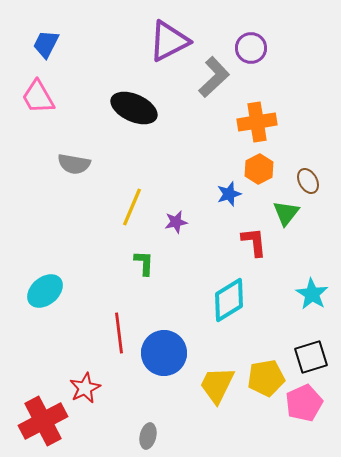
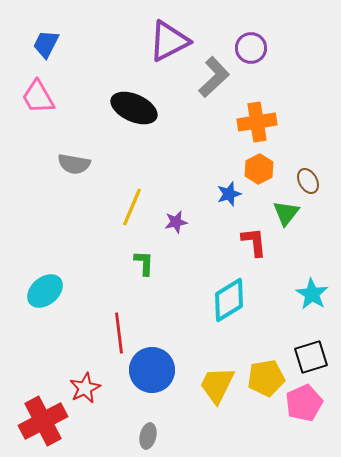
blue circle: moved 12 px left, 17 px down
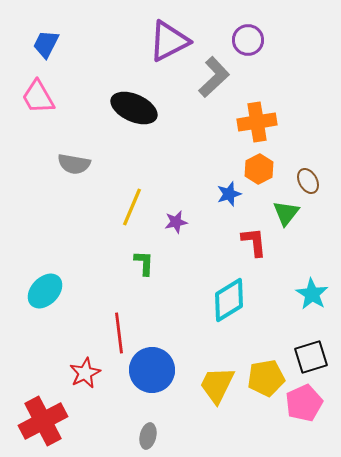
purple circle: moved 3 px left, 8 px up
cyan ellipse: rotated 6 degrees counterclockwise
red star: moved 15 px up
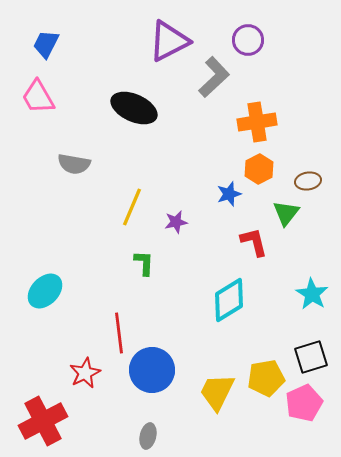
brown ellipse: rotated 70 degrees counterclockwise
red L-shape: rotated 8 degrees counterclockwise
yellow trapezoid: moved 7 px down
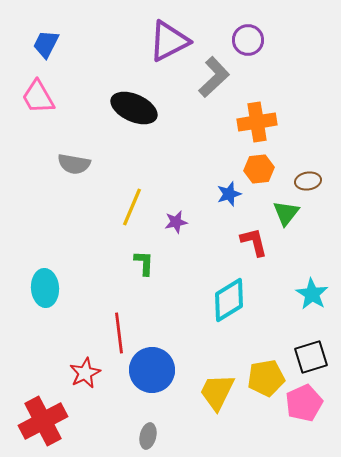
orange hexagon: rotated 20 degrees clockwise
cyan ellipse: moved 3 px up; rotated 48 degrees counterclockwise
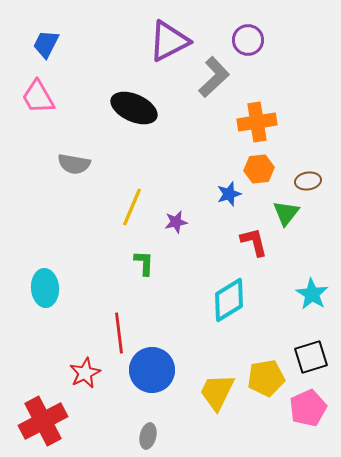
pink pentagon: moved 4 px right, 5 px down
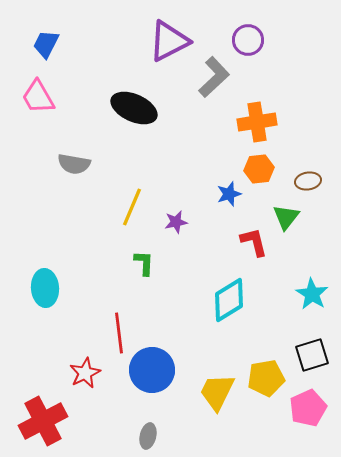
green triangle: moved 4 px down
black square: moved 1 px right, 2 px up
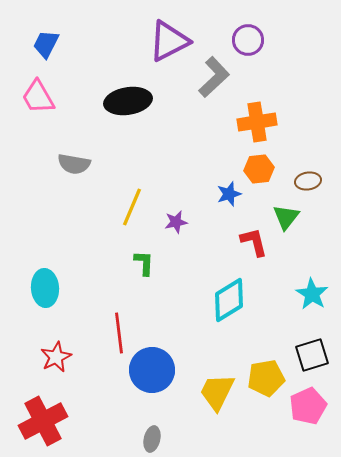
black ellipse: moved 6 px left, 7 px up; rotated 33 degrees counterclockwise
red star: moved 29 px left, 16 px up
pink pentagon: moved 2 px up
gray ellipse: moved 4 px right, 3 px down
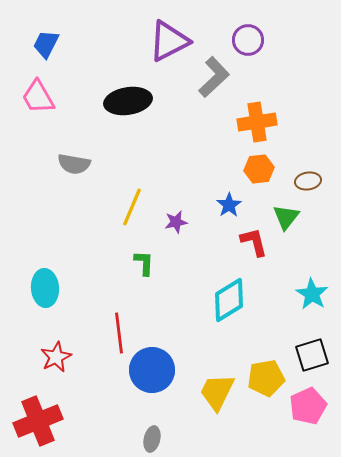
blue star: moved 11 px down; rotated 15 degrees counterclockwise
red cross: moved 5 px left; rotated 6 degrees clockwise
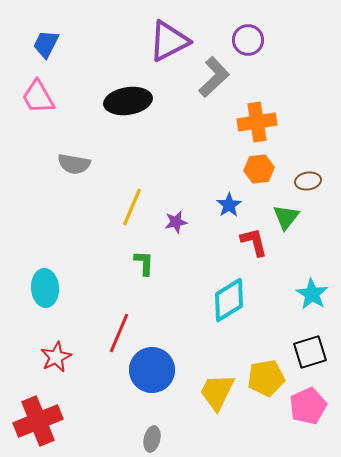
red line: rotated 30 degrees clockwise
black square: moved 2 px left, 3 px up
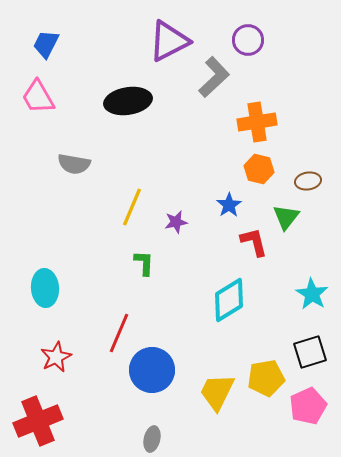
orange hexagon: rotated 20 degrees clockwise
